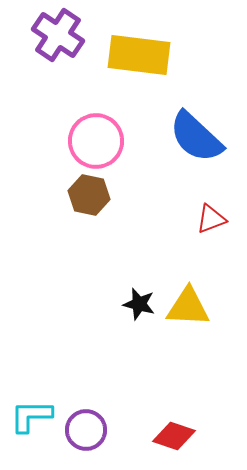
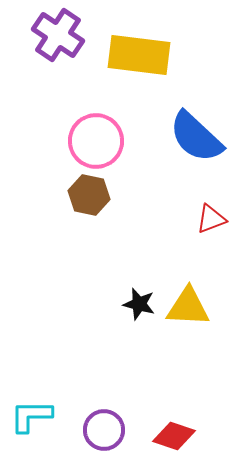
purple circle: moved 18 px right
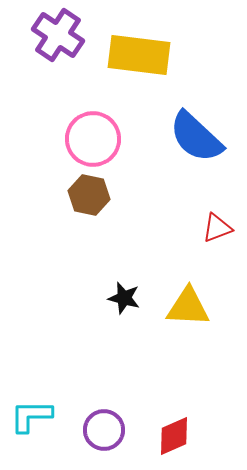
pink circle: moved 3 px left, 2 px up
red triangle: moved 6 px right, 9 px down
black star: moved 15 px left, 6 px up
red diamond: rotated 42 degrees counterclockwise
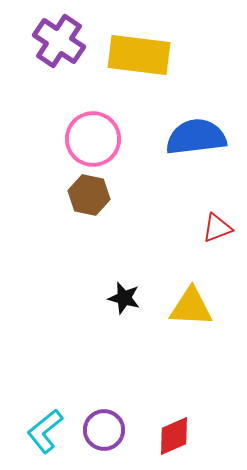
purple cross: moved 1 px right, 6 px down
blue semicircle: rotated 130 degrees clockwise
yellow triangle: moved 3 px right
cyan L-shape: moved 14 px right, 15 px down; rotated 39 degrees counterclockwise
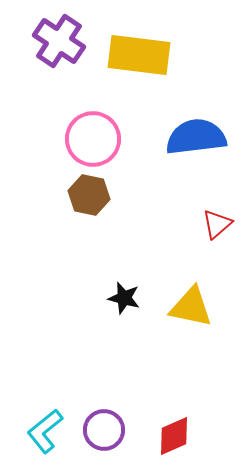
red triangle: moved 4 px up; rotated 20 degrees counterclockwise
yellow triangle: rotated 9 degrees clockwise
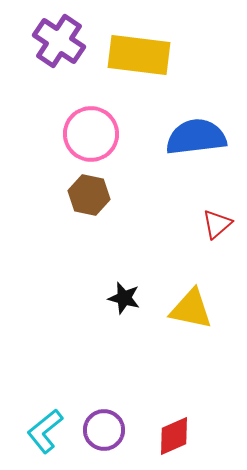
pink circle: moved 2 px left, 5 px up
yellow triangle: moved 2 px down
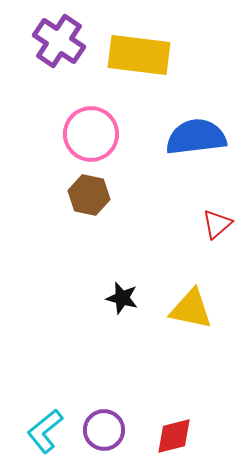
black star: moved 2 px left
red diamond: rotated 9 degrees clockwise
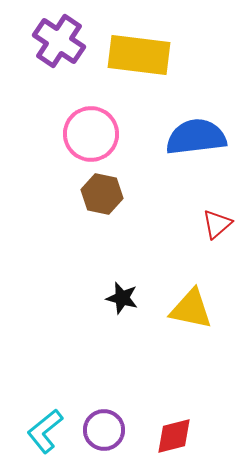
brown hexagon: moved 13 px right, 1 px up
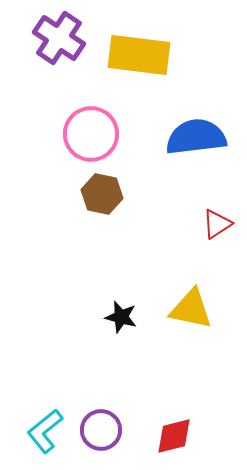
purple cross: moved 3 px up
red triangle: rotated 8 degrees clockwise
black star: moved 1 px left, 19 px down
purple circle: moved 3 px left
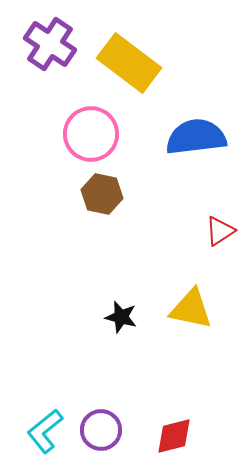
purple cross: moved 9 px left, 6 px down
yellow rectangle: moved 10 px left, 8 px down; rotated 30 degrees clockwise
red triangle: moved 3 px right, 7 px down
